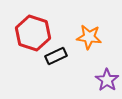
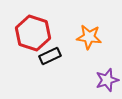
black rectangle: moved 6 px left
purple star: rotated 20 degrees clockwise
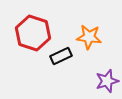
black rectangle: moved 11 px right
purple star: moved 1 px down
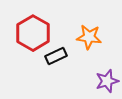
red hexagon: rotated 12 degrees clockwise
black rectangle: moved 5 px left
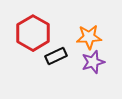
orange star: rotated 10 degrees counterclockwise
purple star: moved 14 px left, 19 px up
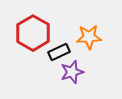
black rectangle: moved 3 px right, 4 px up
purple star: moved 21 px left, 10 px down
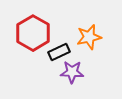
orange star: rotated 10 degrees counterclockwise
purple star: rotated 20 degrees clockwise
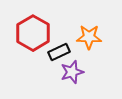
orange star: rotated 15 degrees clockwise
purple star: rotated 20 degrees counterclockwise
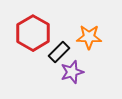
black rectangle: rotated 20 degrees counterclockwise
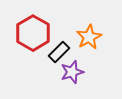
orange star: rotated 30 degrees counterclockwise
